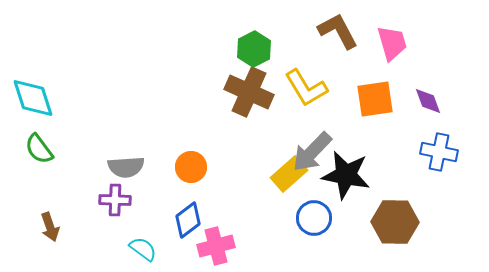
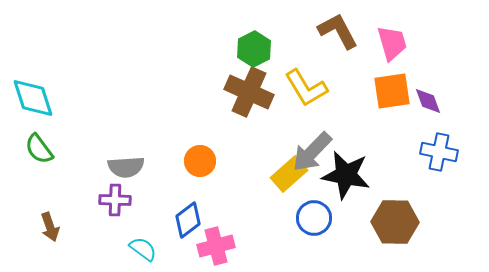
orange square: moved 17 px right, 8 px up
orange circle: moved 9 px right, 6 px up
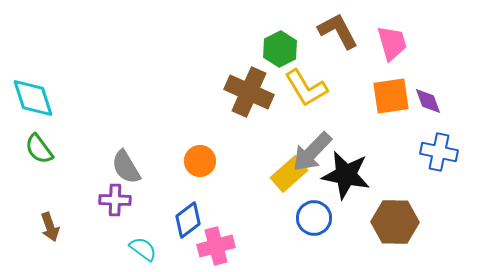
green hexagon: moved 26 px right
orange square: moved 1 px left, 5 px down
gray semicircle: rotated 63 degrees clockwise
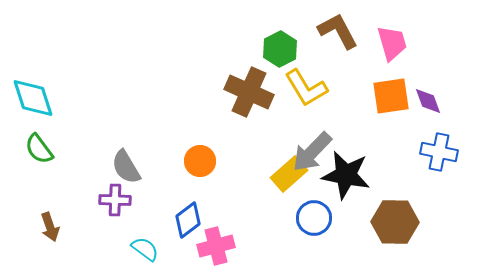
cyan semicircle: moved 2 px right
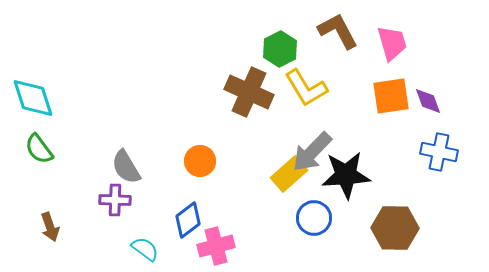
black star: rotated 15 degrees counterclockwise
brown hexagon: moved 6 px down
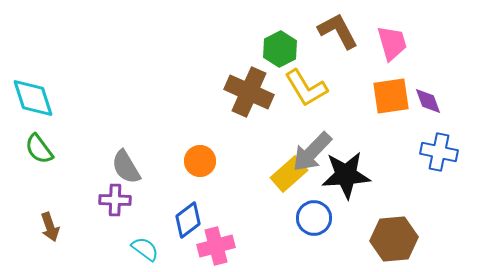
brown hexagon: moved 1 px left, 11 px down; rotated 6 degrees counterclockwise
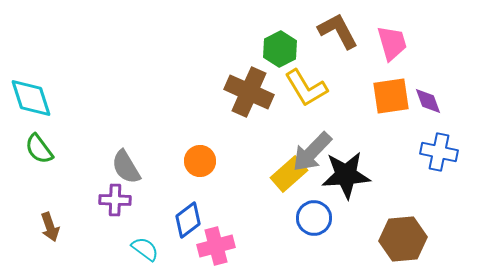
cyan diamond: moved 2 px left
brown hexagon: moved 9 px right
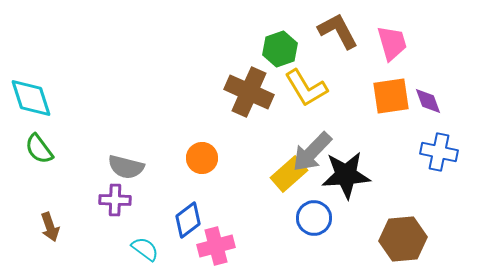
green hexagon: rotated 8 degrees clockwise
orange circle: moved 2 px right, 3 px up
gray semicircle: rotated 45 degrees counterclockwise
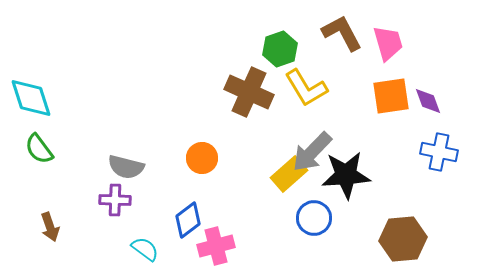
brown L-shape: moved 4 px right, 2 px down
pink trapezoid: moved 4 px left
